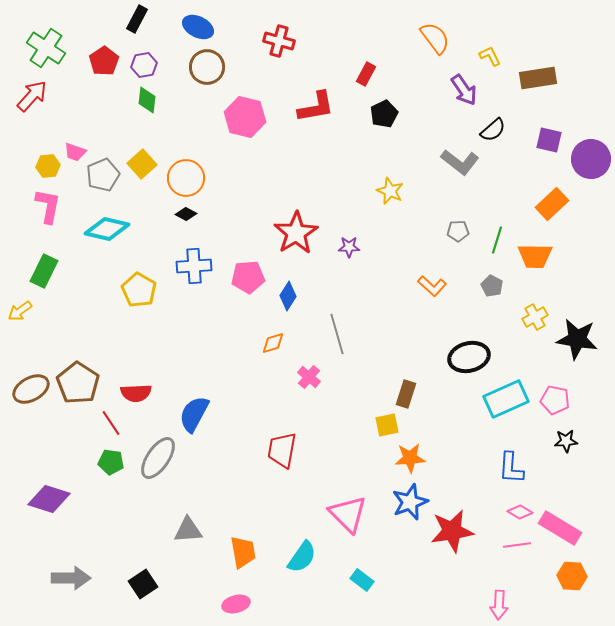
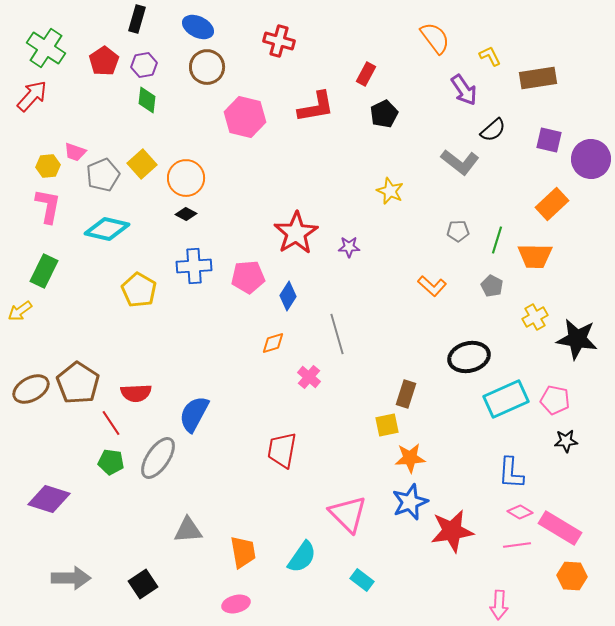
black rectangle at (137, 19): rotated 12 degrees counterclockwise
blue L-shape at (511, 468): moved 5 px down
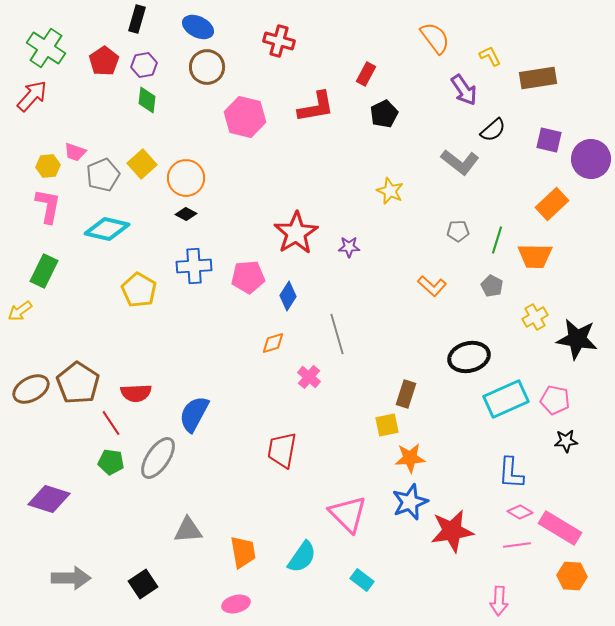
pink arrow at (499, 605): moved 4 px up
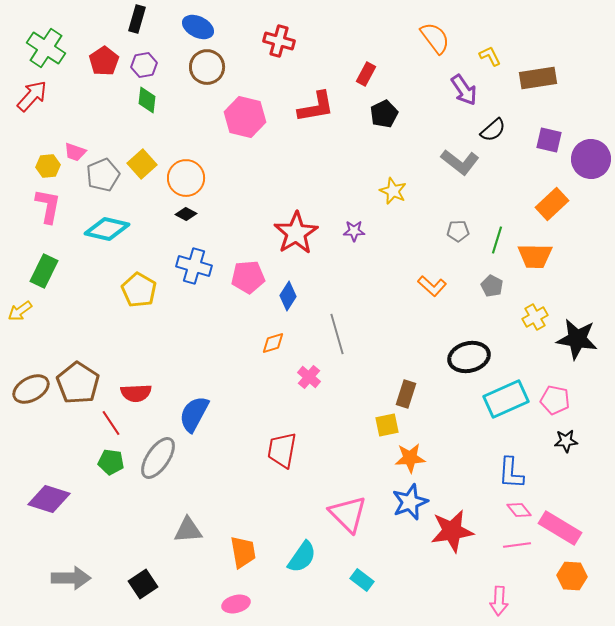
yellow star at (390, 191): moved 3 px right
purple star at (349, 247): moved 5 px right, 16 px up
blue cross at (194, 266): rotated 20 degrees clockwise
pink diamond at (520, 512): moved 1 px left, 2 px up; rotated 20 degrees clockwise
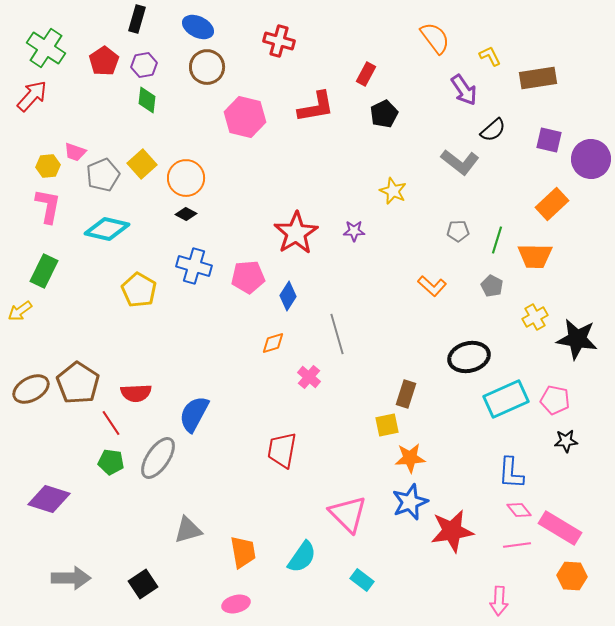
gray triangle at (188, 530): rotated 12 degrees counterclockwise
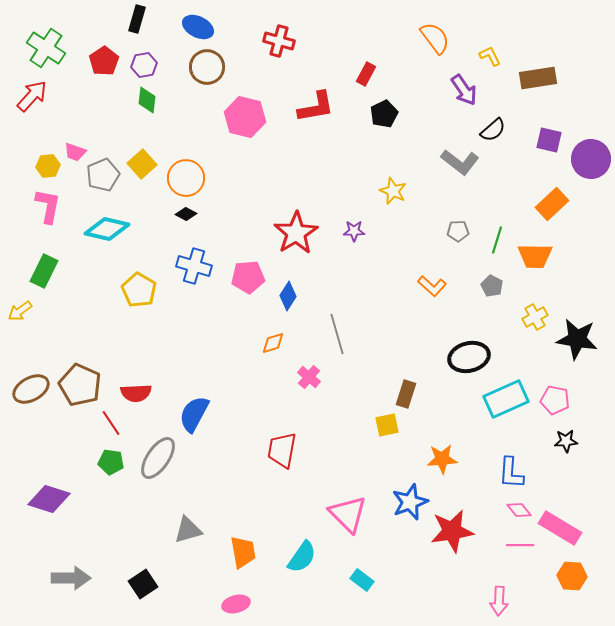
brown pentagon at (78, 383): moved 2 px right, 2 px down; rotated 9 degrees counterclockwise
orange star at (410, 458): moved 32 px right, 1 px down
pink line at (517, 545): moved 3 px right; rotated 8 degrees clockwise
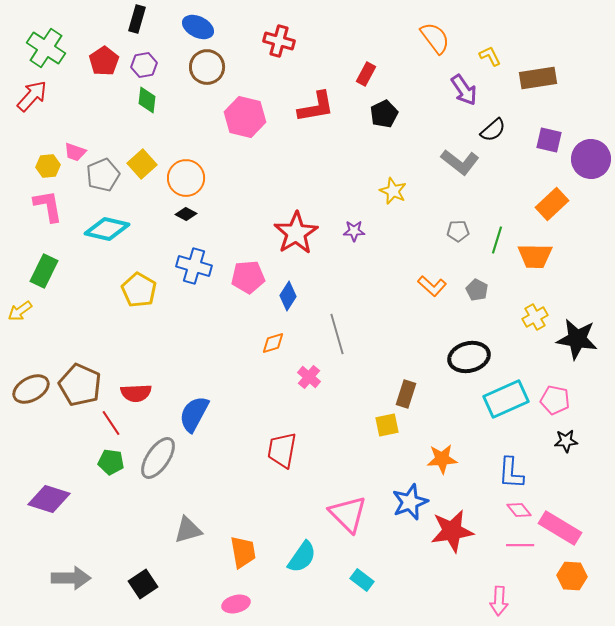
pink L-shape at (48, 206): rotated 21 degrees counterclockwise
gray pentagon at (492, 286): moved 15 px left, 4 px down
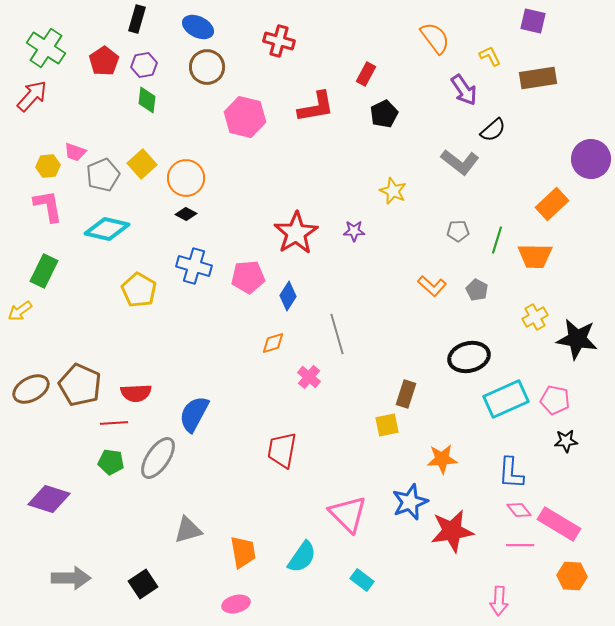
purple square at (549, 140): moved 16 px left, 119 px up
red line at (111, 423): moved 3 px right; rotated 60 degrees counterclockwise
pink rectangle at (560, 528): moved 1 px left, 4 px up
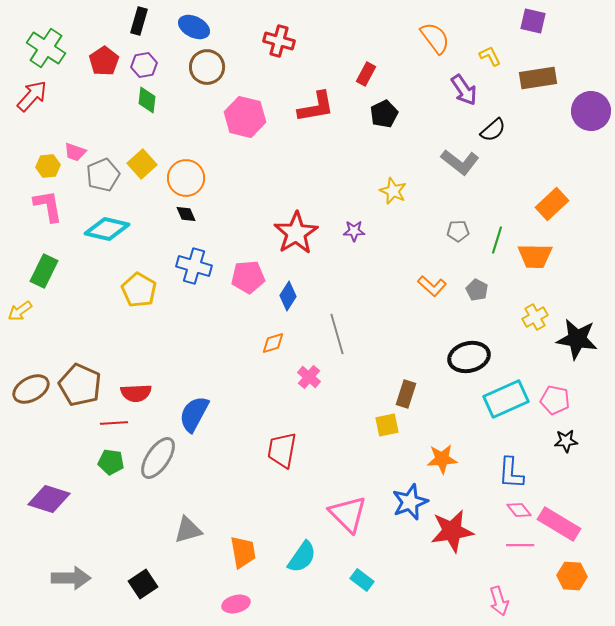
black rectangle at (137, 19): moved 2 px right, 2 px down
blue ellipse at (198, 27): moved 4 px left
purple circle at (591, 159): moved 48 px up
black diamond at (186, 214): rotated 40 degrees clockwise
pink arrow at (499, 601): rotated 20 degrees counterclockwise
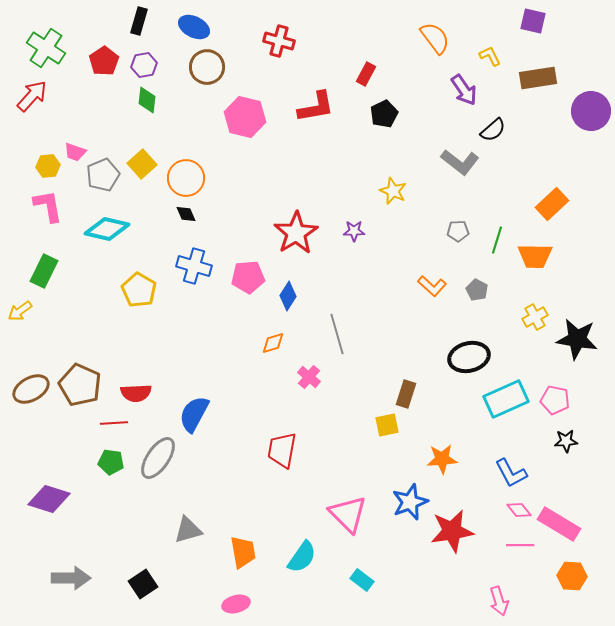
blue L-shape at (511, 473): rotated 32 degrees counterclockwise
